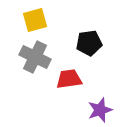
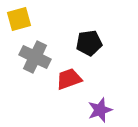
yellow square: moved 16 px left, 1 px up
red trapezoid: rotated 12 degrees counterclockwise
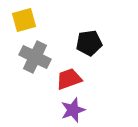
yellow square: moved 5 px right, 1 px down
purple star: moved 27 px left
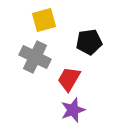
yellow square: moved 20 px right
black pentagon: moved 1 px up
red trapezoid: rotated 40 degrees counterclockwise
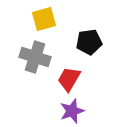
yellow square: moved 1 px up
gray cross: rotated 8 degrees counterclockwise
purple star: moved 1 px left, 1 px down
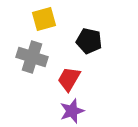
black pentagon: moved 1 px up; rotated 20 degrees clockwise
gray cross: moved 3 px left
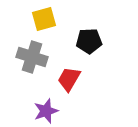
black pentagon: rotated 15 degrees counterclockwise
purple star: moved 26 px left
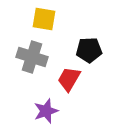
yellow square: rotated 25 degrees clockwise
black pentagon: moved 9 px down
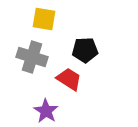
black pentagon: moved 4 px left
red trapezoid: rotated 92 degrees clockwise
purple star: rotated 20 degrees counterclockwise
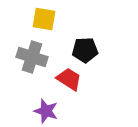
purple star: rotated 15 degrees counterclockwise
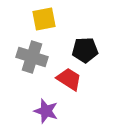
yellow square: rotated 20 degrees counterclockwise
